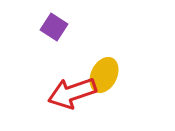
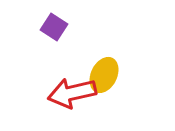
red arrow: rotated 6 degrees clockwise
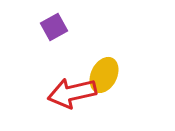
purple square: rotated 28 degrees clockwise
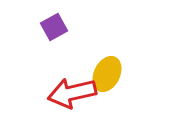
yellow ellipse: moved 3 px right, 1 px up
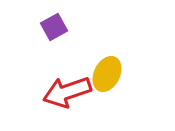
red arrow: moved 5 px left, 1 px up; rotated 6 degrees counterclockwise
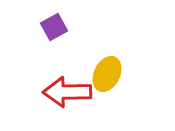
red arrow: rotated 18 degrees clockwise
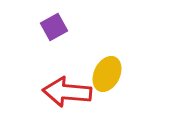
red arrow: rotated 6 degrees clockwise
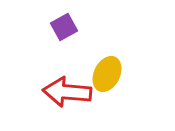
purple square: moved 10 px right
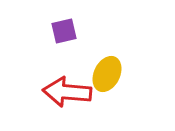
purple square: moved 4 px down; rotated 16 degrees clockwise
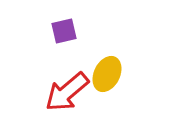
red arrow: rotated 45 degrees counterclockwise
